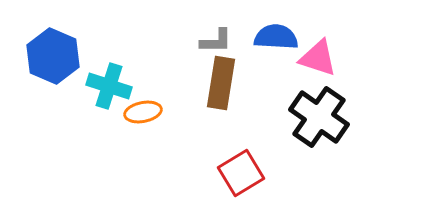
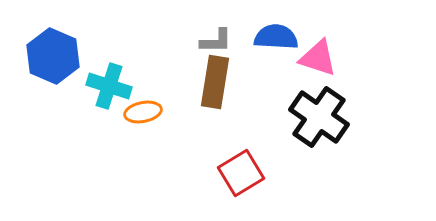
brown rectangle: moved 6 px left, 1 px up
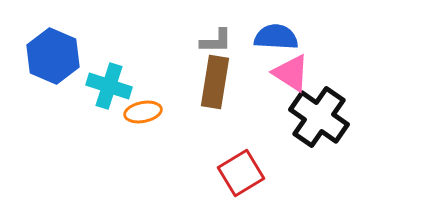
pink triangle: moved 27 px left, 15 px down; rotated 15 degrees clockwise
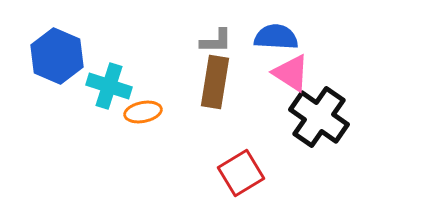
blue hexagon: moved 4 px right
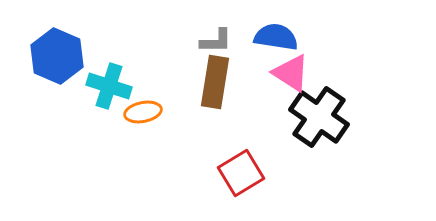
blue semicircle: rotated 6 degrees clockwise
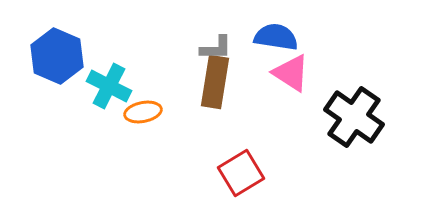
gray L-shape: moved 7 px down
cyan cross: rotated 9 degrees clockwise
black cross: moved 35 px right
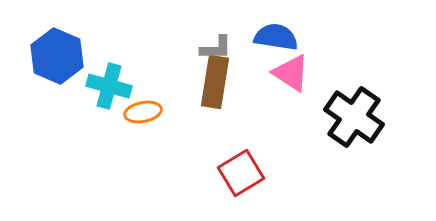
cyan cross: rotated 12 degrees counterclockwise
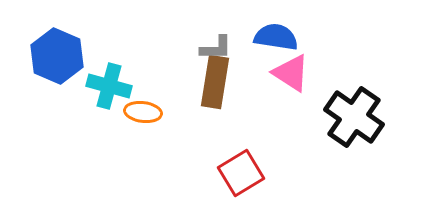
orange ellipse: rotated 18 degrees clockwise
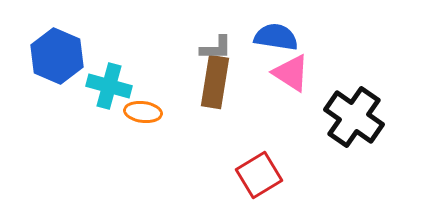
red square: moved 18 px right, 2 px down
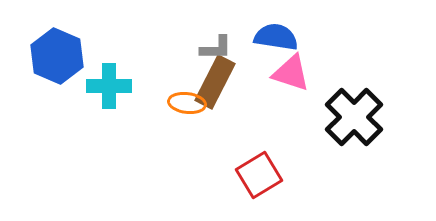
pink triangle: rotated 15 degrees counterclockwise
brown rectangle: rotated 18 degrees clockwise
cyan cross: rotated 15 degrees counterclockwise
orange ellipse: moved 44 px right, 9 px up
black cross: rotated 10 degrees clockwise
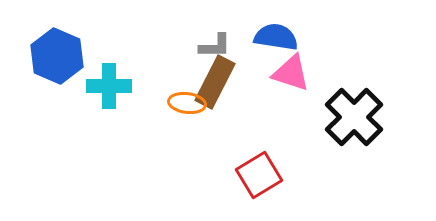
gray L-shape: moved 1 px left, 2 px up
